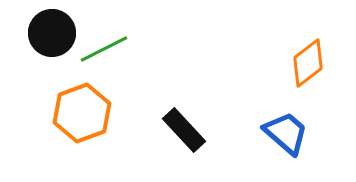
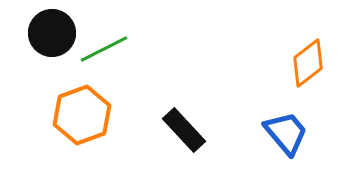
orange hexagon: moved 2 px down
blue trapezoid: rotated 9 degrees clockwise
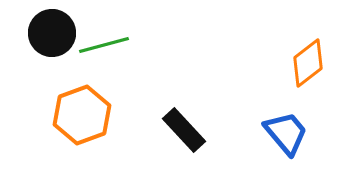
green line: moved 4 px up; rotated 12 degrees clockwise
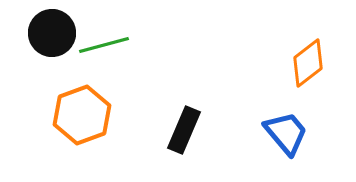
black rectangle: rotated 66 degrees clockwise
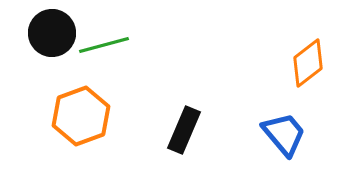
orange hexagon: moved 1 px left, 1 px down
blue trapezoid: moved 2 px left, 1 px down
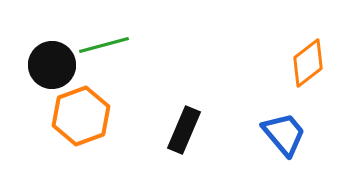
black circle: moved 32 px down
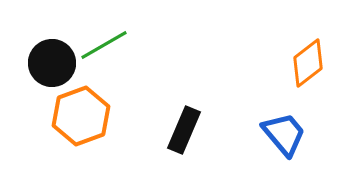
green line: rotated 15 degrees counterclockwise
black circle: moved 2 px up
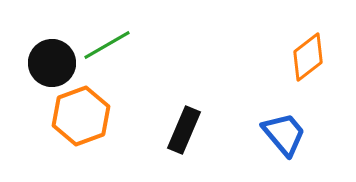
green line: moved 3 px right
orange diamond: moved 6 px up
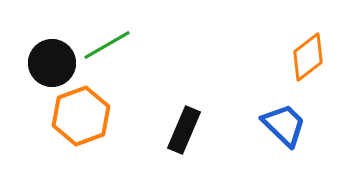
blue trapezoid: moved 9 px up; rotated 6 degrees counterclockwise
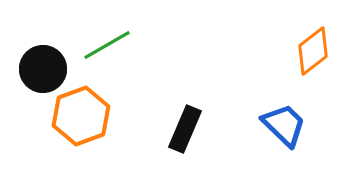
orange diamond: moved 5 px right, 6 px up
black circle: moved 9 px left, 6 px down
black rectangle: moved 1 px right, 1 px up
